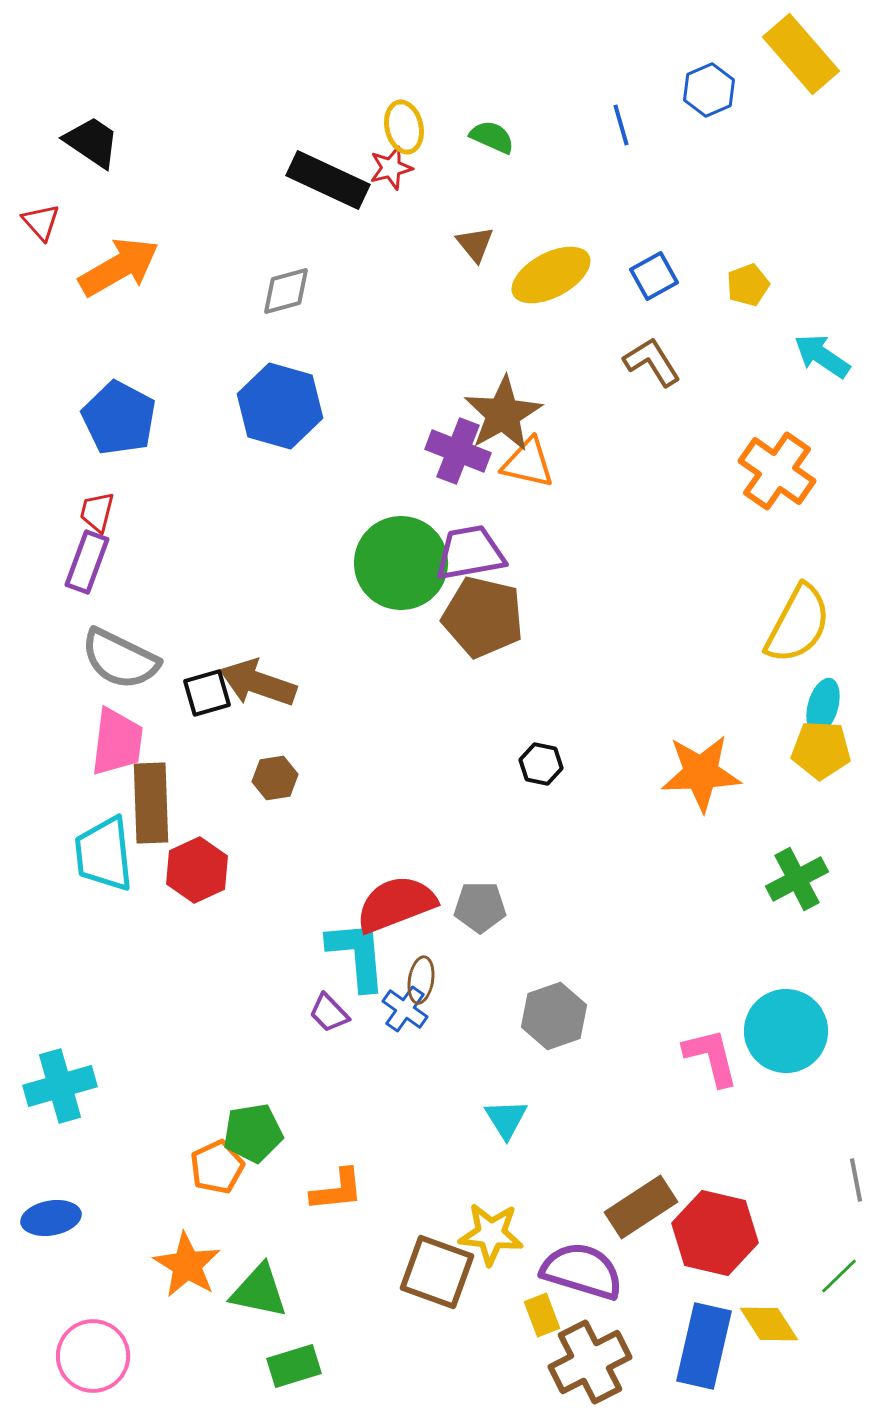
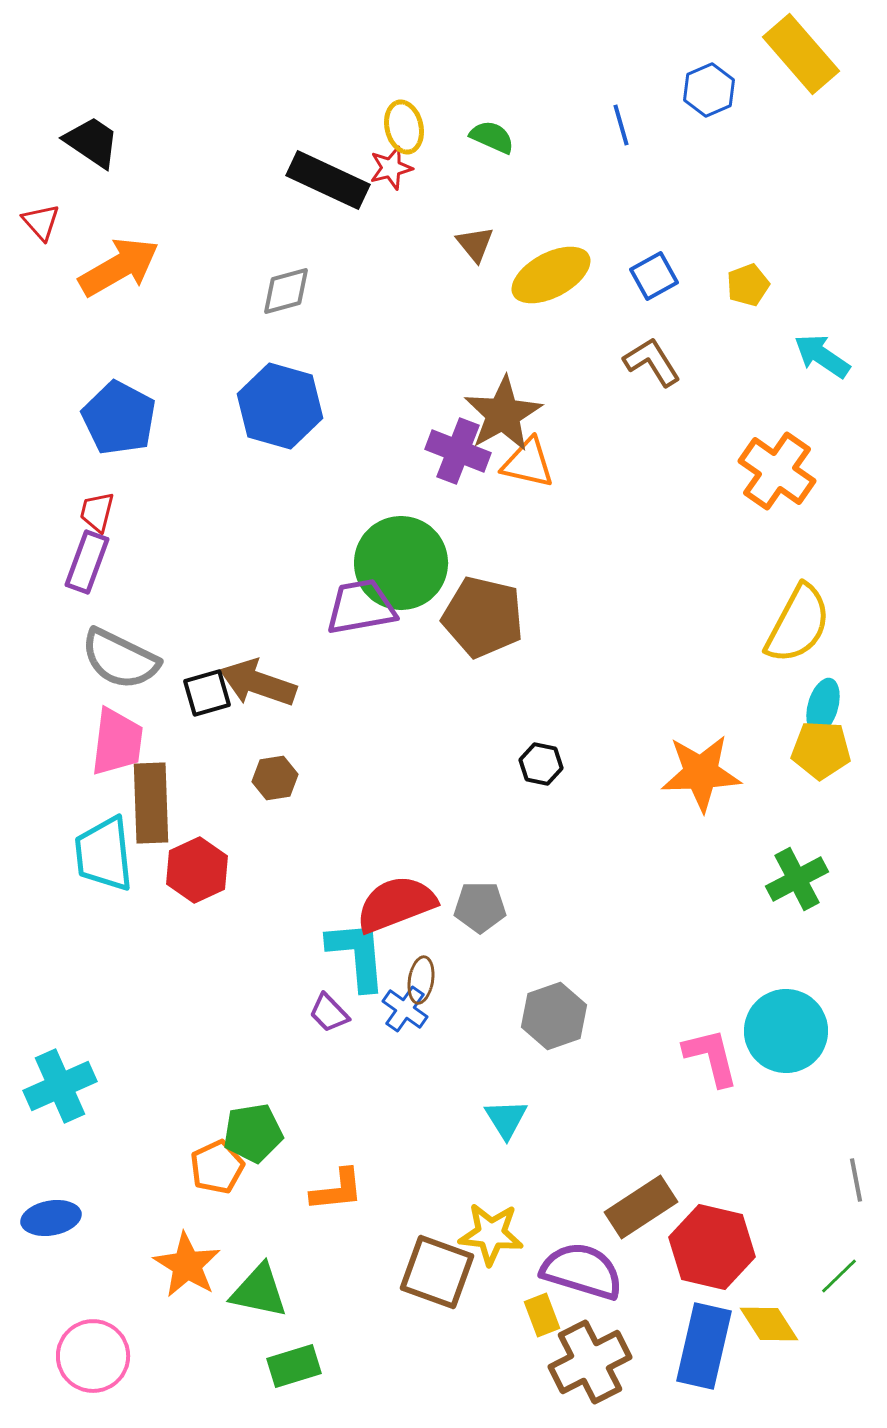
purple trapezoid at (470, 553): moved 109 px left, 54 px down
cyan cross at (60, 1086): rotated 8 degrees counterclockwise
red hexagon at (715, 1233): moved 3 px left, 14 px down
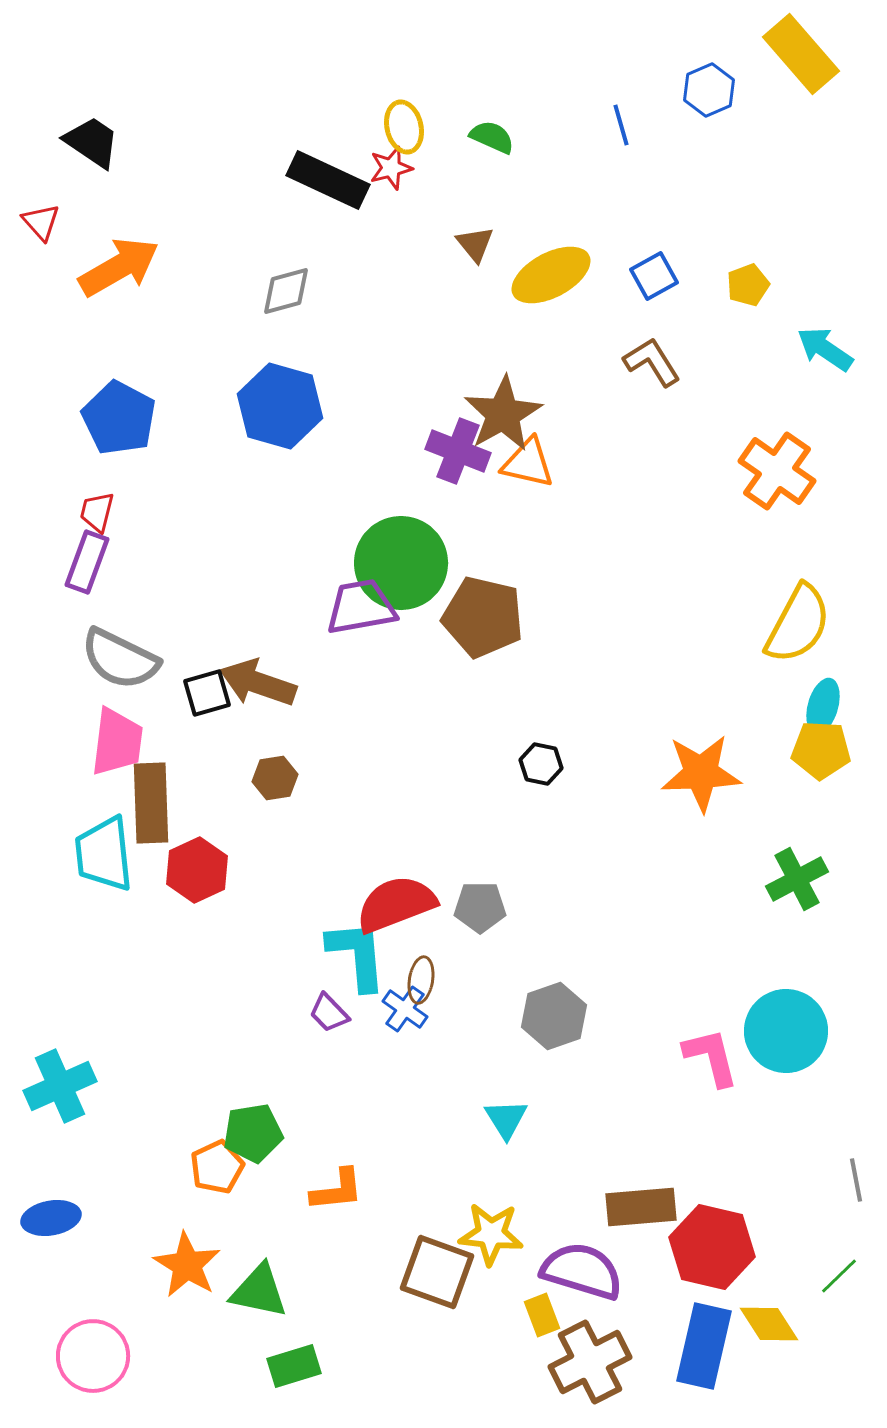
cyan arrow at (822, 356): moved 3 px right, 7 px up
brown rectangle at (641, 1207): rotated 28 degrees clockwise
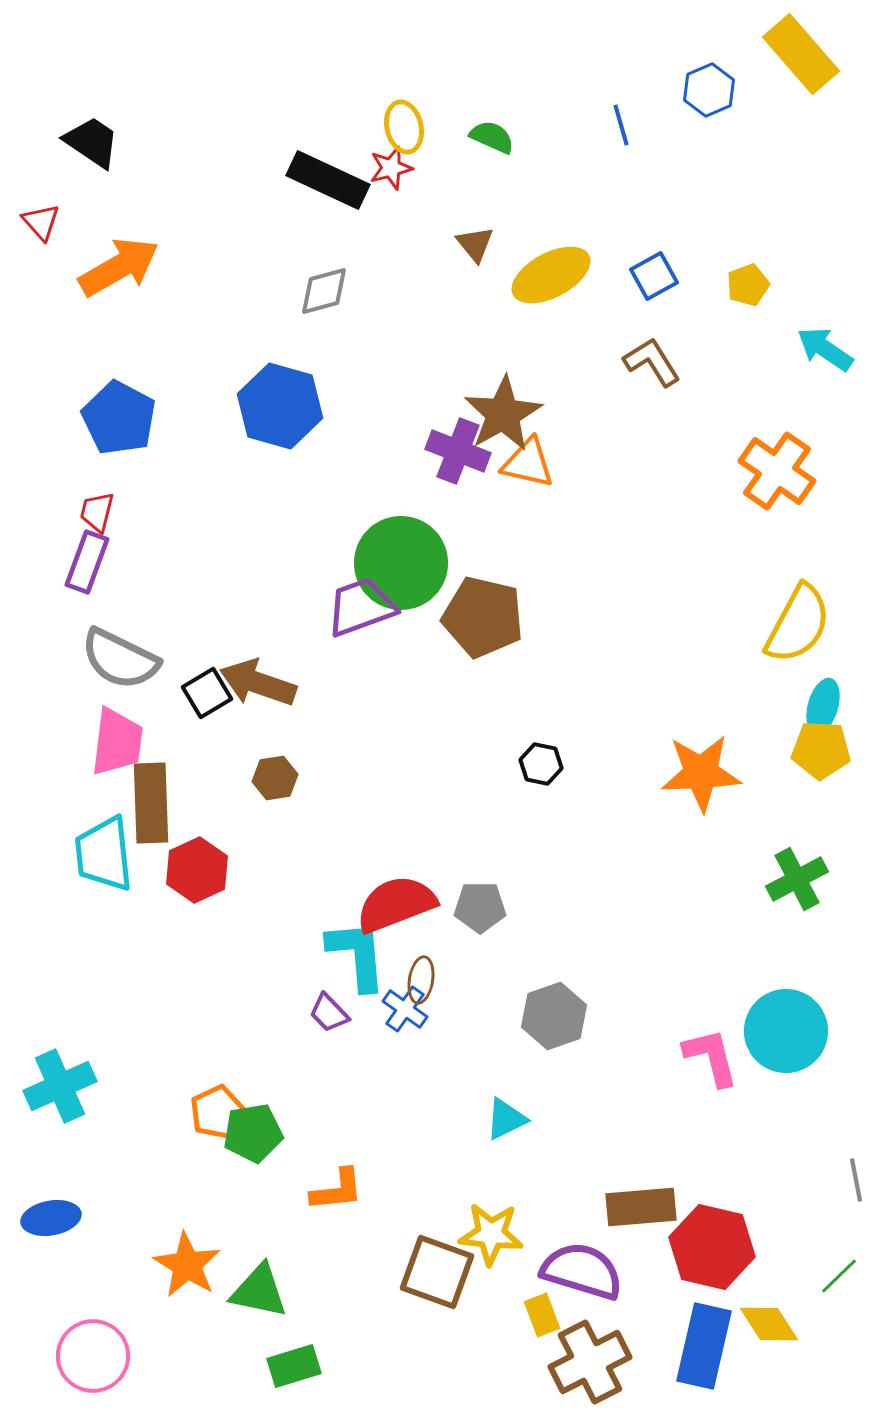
gray diamond at (286, 291): moved 38 px right
purple trapezoid at (361, 607): rotated 10 degrees counterclockwise
black square at (207, 693): rotated 15 degrees counterclockwise
cyan triangle at (506, 1119): rotated 36 degrees clockwise
orange pentagon at (217, 1167): moved 55 px up
